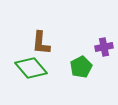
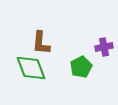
green diamond: rotated 20 degrees clockwise
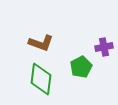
brown L-shape: rotated 75 degrees counterclockwise
green diamond: moved 10 px right, 11 px down; rotated 28 degrees clockwise
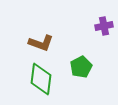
purple cross: moved 21 px up
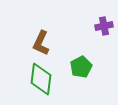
brown L-shape: rotated 95 degrees clockwise
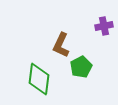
brown L-shape: moved 20 px right, 2 px down
green diamond: moved 2 px left
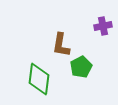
purple cross: moved 1 px left
brown L-shape: rotated 15 degrees counterclockwise
